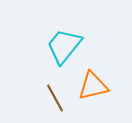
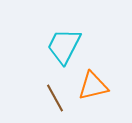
cyan trapezoid: rotated 12 degrees counterclockwise
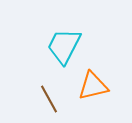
brown line: moved 6 px left, 1 px down
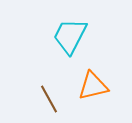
cyan trapezoid: moved 6 px right, 10 px up
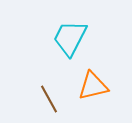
cyan trapezoid: moved 2 px down
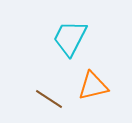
brown line: rotated 28 degrees counterclockwise
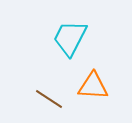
orange triangle: rotated 16 degrees clockwise
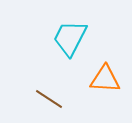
orange triangle: moved 12 px right, 7 px up
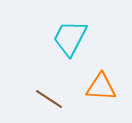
orange triangle: moved 4 px left, 8 px down
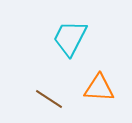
orange triangle: moved 2 px left, 1 px down
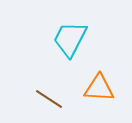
cyan trapezoid: moved 1 px down
